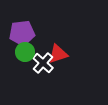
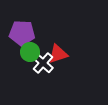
purple pentagon: rotated 10 degrees clockwise
green circle: moved 5 px right
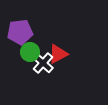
purple pentagon: moved 2 px left, 1 px up; rotated 10 degrees counterclockwise
red triangle: rotated 10 degrees counterclockwise
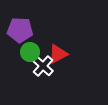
purple pentagon: moved 2 px up; rotated 10 degrees clockwise
white cross: moved 3 px down
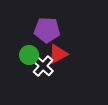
purple pentagon: moved 27 px right
green circle: moved 1 px left, 3 px down
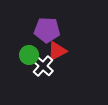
red triangle: moved 1 px left, 3 px up
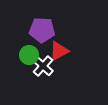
purple pentagon: moved 5 px left
red triangle: moved 2 px right
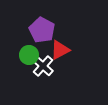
purple pentagon: rotated 25 degrees clockwise
red triangle: moved 1 px right, 1 px up
